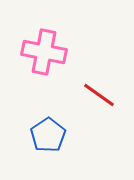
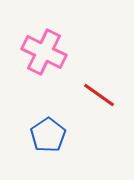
pink cross: rotated 15 degrees clockwise
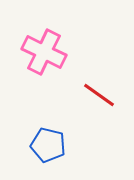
blue pentagon: moved 10 px down; rotated 24 degrees counterclockwise
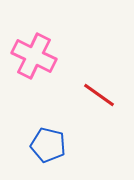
pink cross: moved 10 px left, 4 px down
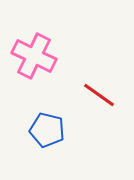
blue pentagon: moved 1 px left, 15 px up
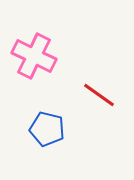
blue pentagon: moved 1 px up
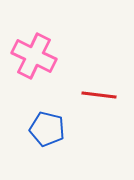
red line: rotated 28 degrees counterclockwise
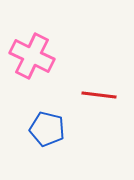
pink cross: moved 2 px left
